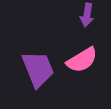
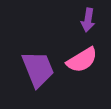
purple arrow: moved 1 px right, 5 px down
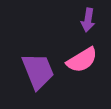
purple trapezoid: moved 2 px down
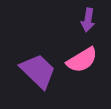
purple trapezoid: rotated 24 degrees counterclockwise
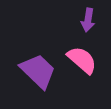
pink semicircle: rotated 108 degrees counterclockwise
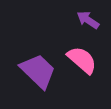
purple arrow: rotated 115 degrees clockwise
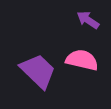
pink semicircle: rotated 28 degrees counterclockwise
